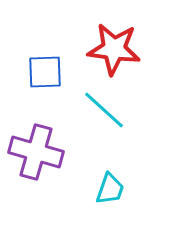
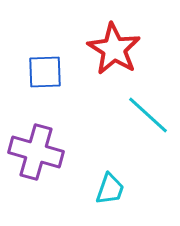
red star: rotated 24 degrees clockwise
cyan line: moved 44 px right, 5 px down
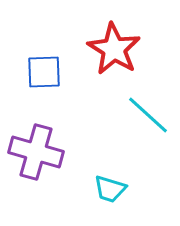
blue square: moved 1 px left
cyan trapezoid: rotated 88 degrees clockwise
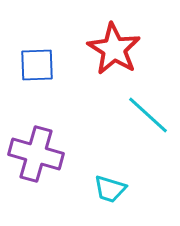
blue square: moved 7 px left, 7 px up
purple cross: moved 2 px down
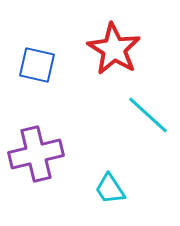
blue square: rotated 15 degrees clockwise
purple cross: rotated 30 degrees counterclockwise
cyan trapezoid: rotated 40 degrees clockwise
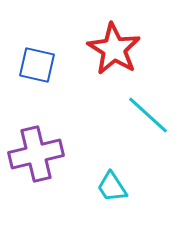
cyan trapezoid: moved 2 px right, 2 px up
